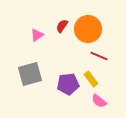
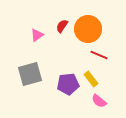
red line: moved 1 px up
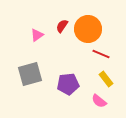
red line: moved 2 px right, 1 px up
yellow rectangle: moved 15 px right
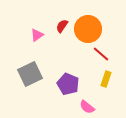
red line: rotated 18 degrees clockwise
gray square: rotated 10 degrees counterclockwise
yellow rectangle: rotated 56 degrees clockwise
purple pentagon: rotated 30 degrees clockwise
pink semicircle: moved 12 px left, 6 px down
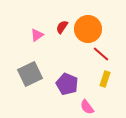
red semicircle: moved 1 px down
yellow rectangle: moved 1 px left
purple pentagon: moved 1 px left
pink semicircle: rotated 14 degrees clockwise
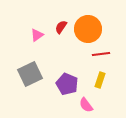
red semicircle: moved 1 px left
red line: rotated 48 degrees counterclockwise
yellow rectangle: moved 5 px left, 1 px down
pink semicircle: moved 1 px left, 2 px up
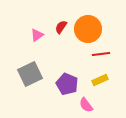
yellow rectangle: rotated 49 degrees clockwise
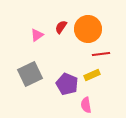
yellow rectangle: moved 8 px left, 5 px up
pink semicircle: rotated 28 degrees clockwise
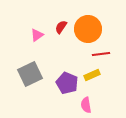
purple pentagon: moved 1 px up
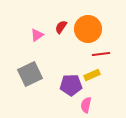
purple pentagon: moved 4 px right, 2 px down; rotated 25 degrees counterclockwise
pink semicircle: rotated 21 degrees clockwise
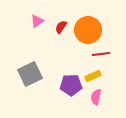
orange circle: moved 1 px down
pink triangle: moved 14 px up
yellow rectangle: moved 1 px right, 1 px down
pink semicircle: moved 10 px right, 8 px up
